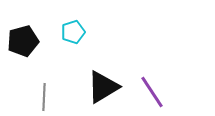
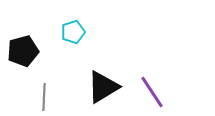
black pentagon: moved 10 px down
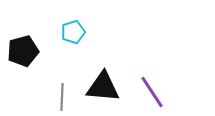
black triangle: rotated 36 degrees clockwise
gray line: moved 18 px right
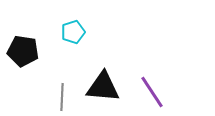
black pentagon: rotated 24 degrees clockwise
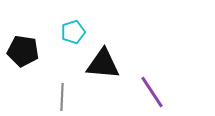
black triangle: moved 23 px up
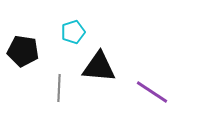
black triangle: moved 4 px left, 3 px down
purple line: rotated 24 degrees counterclockwise
gray line: moved 3 px left, 9 px up
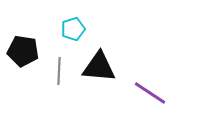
cyan pentagon: moved 3 px up
gray line: moved 17 px up
purple line: moved 2 px left, 1 px down
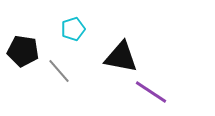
black triangle: moved 22 px right, 10 px up; rotated 6 degrees clockwise
gray line: rotated 44 degrees counterclockwise
purple line: moved 1 px right, 1 px up
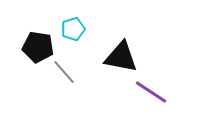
black pentagon: moved 15 px right, 4 px up
gray line: moved 5 px right, 1 px down
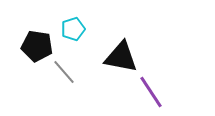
black pentagon: moved 1 px left, 1 px up
purple line: rotated 24 degrees clockwise
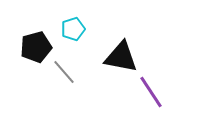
black pentagon: moved 1 px left, 1 px down; rotated 24 degrees counterclockwise
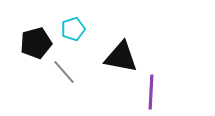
black pentagon: moved 4 px up
purple line: rotated 36 degrees clockwise
